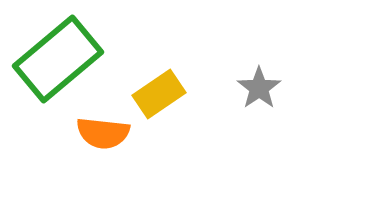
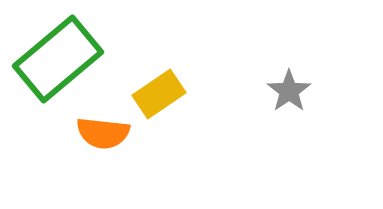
gray star: moved 30 px right, 3 px down
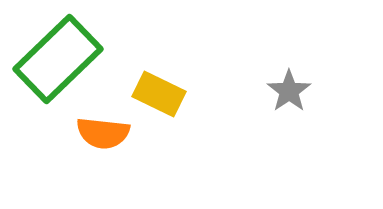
green rectangle: rotated 4 degrees counterclockwise
yellow rectangle: rotated 60 degrees clockwise
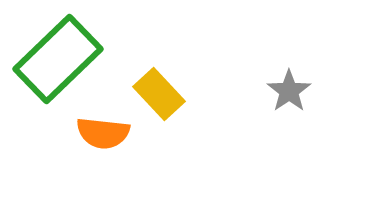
yellow rectangle: rotated 21 degrees clockwise
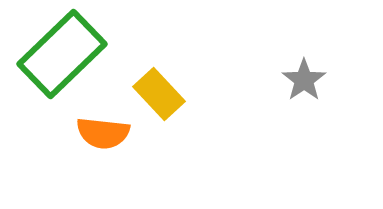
green rectangle: moved 4 px right, 5 px up
gray star: moved 15 px right, 11 px up
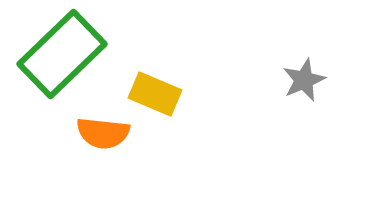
gray star: rotated 12 degrees clockwise
yellow rectangle: moved 4 px left; rotated 24 degrees counterclockwise
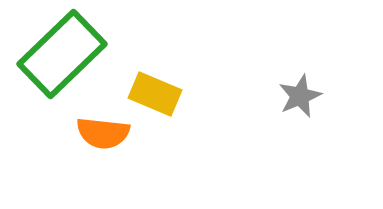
gray star: moved 4 px left, 16 px down
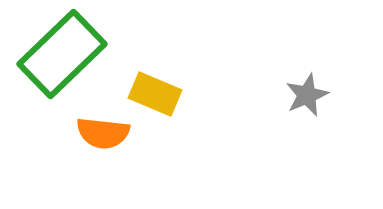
gray star: moved 7 px right, 1 px up
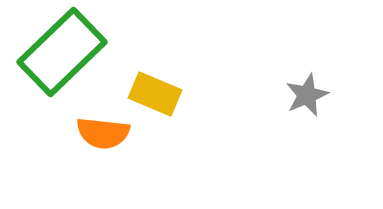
green rectangle: moved 2 px up
